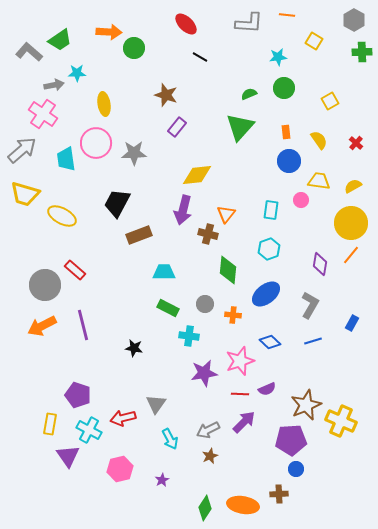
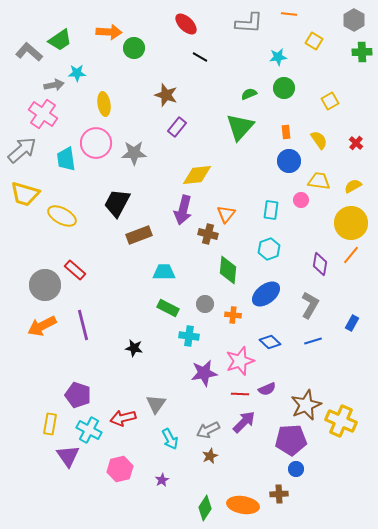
orange line at (287, 15): moved 2 px right, 1 px up
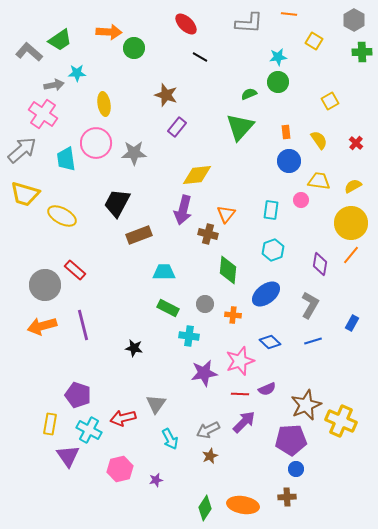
green circle at (284, 88): moved 6 px left, 6 px up
cyan hexagon at (269, 249): moved 4 px right, 1 px down
orange arrow at (42, 326): rotated 12 degrees clockwise
purple star at (162, 480): moved 6 px left; rotated 16 degrees clockwise
brown cross at (279, 494): moved 8 px right, 3 px down
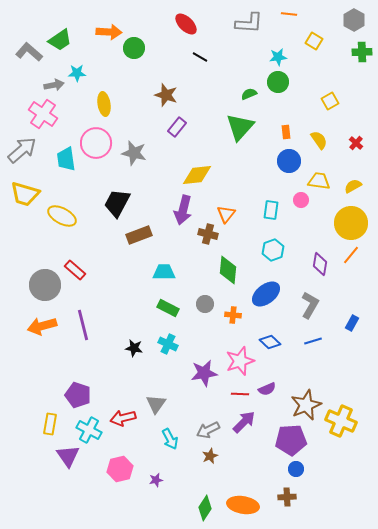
gray star at (134, 153): rotated 15 degrees clockwise
cyan cross at (189, 336): moved 21 px left, 8 px down; rotated 18 degrees clockwise
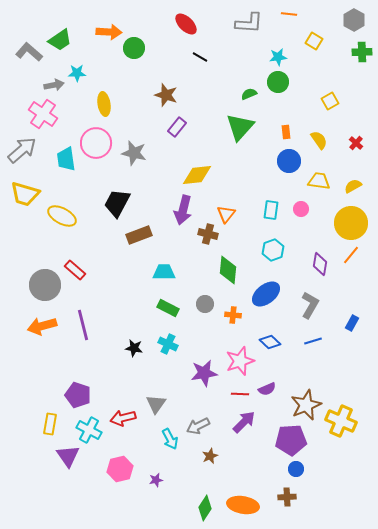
pink circle at (301, 200): moved 9 px down
gray arrow at (208, 430): moved 10 px left, 4 px up
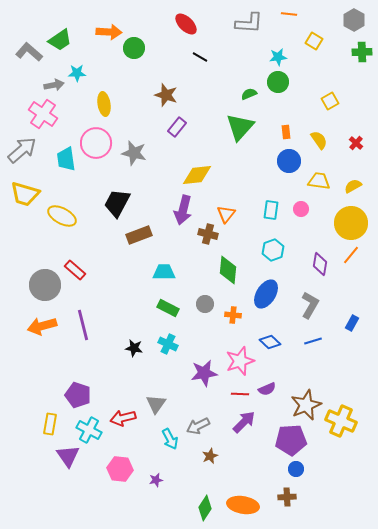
blue ellipse at (266, 294): rotated 20 degrees counterclockwise
pink hexagon at (120, 469): rotated 20 degrees clockwise
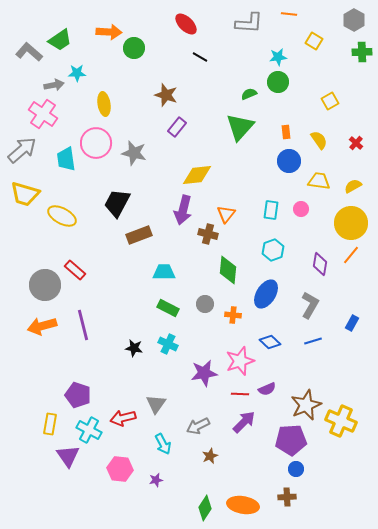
cyan arrow at (170, 439): moved 7 px left, 5 px down
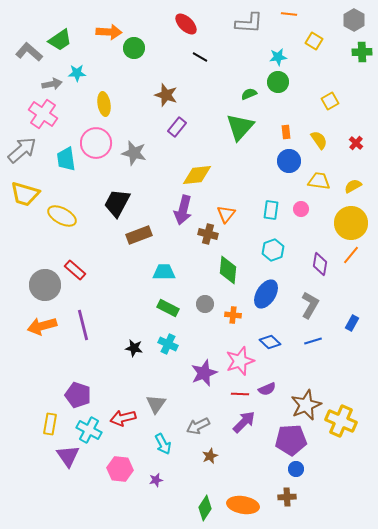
gray arrow at (54, 85): moved 2 px left, 1 px up
purple star at (204, 373): rotated 12 degrees counterclockwise
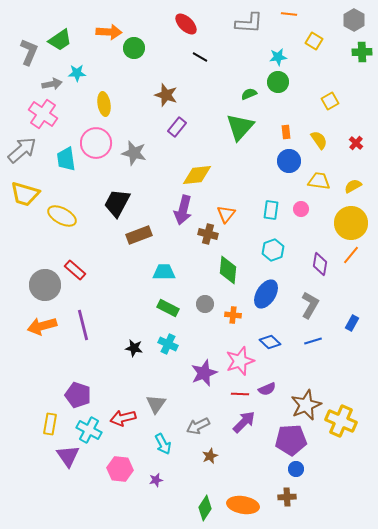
gray L-shape at (29, 52): rotated 72 degrees clockwise
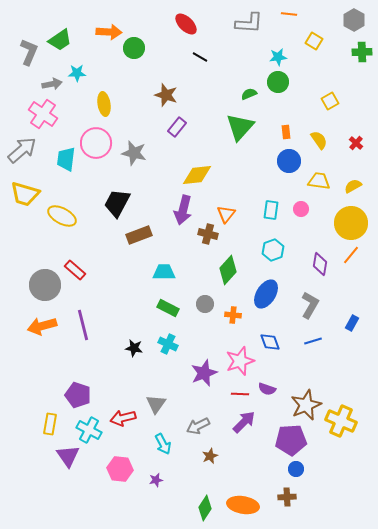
cyan trapezoid at (66, 159): rotated 15 degrees clockwise
green diamond at (228, 270): rotated 36 degrees clockwise
blue diamond at (270, 342): rotated 25 degrees clockwise
purple semicircle at (267, 389): rotated 42 degrees clockwise
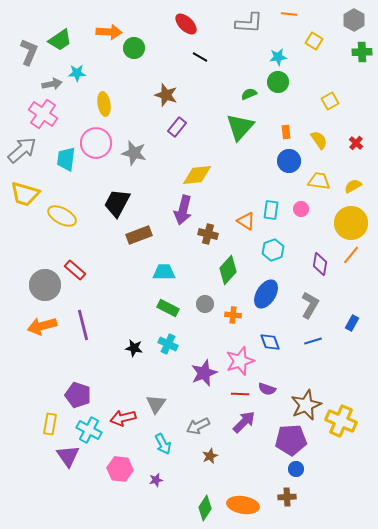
orange triangle at (226, 214): moved 20 px right, 7 px down; rotated 36 degrees counterclockwise
